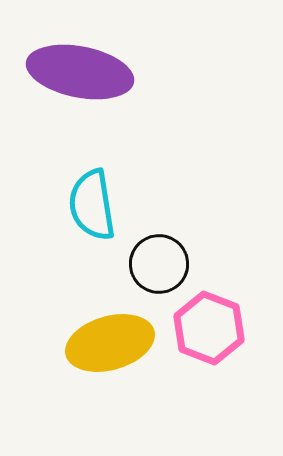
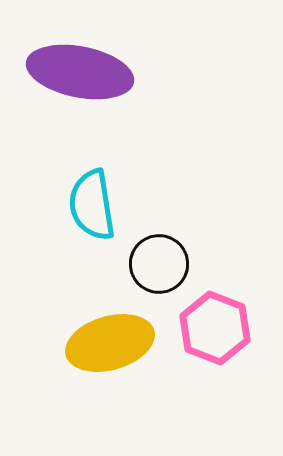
pink hexagon: moved 6 px right
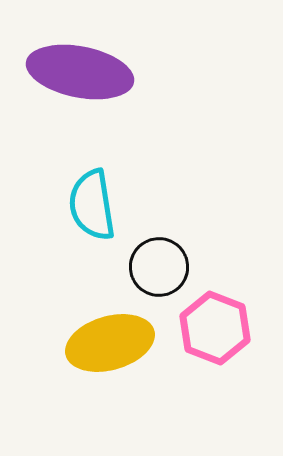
black circle: moved 3 px down
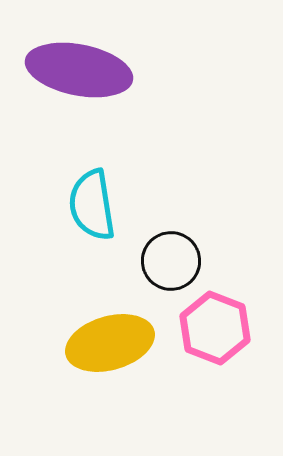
purple ellipse: moved 1 px left, 2 px up
black circle: moved 12 px right, 6 px up
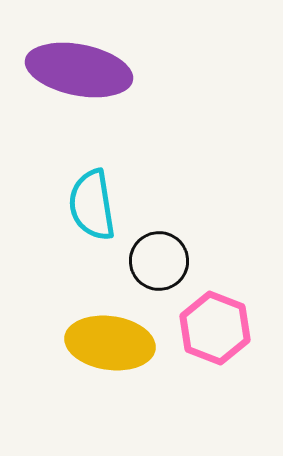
black circle: moved 12 px left
yellow ellipse: rotated 24 degrees clockwise
